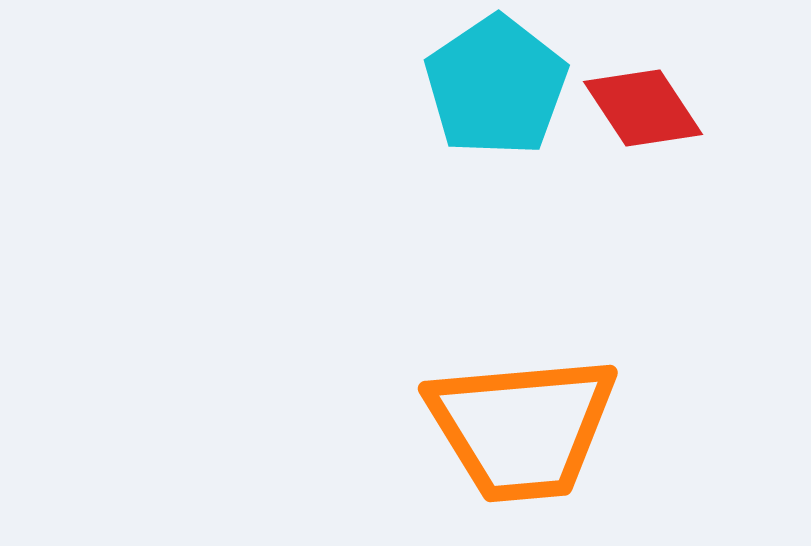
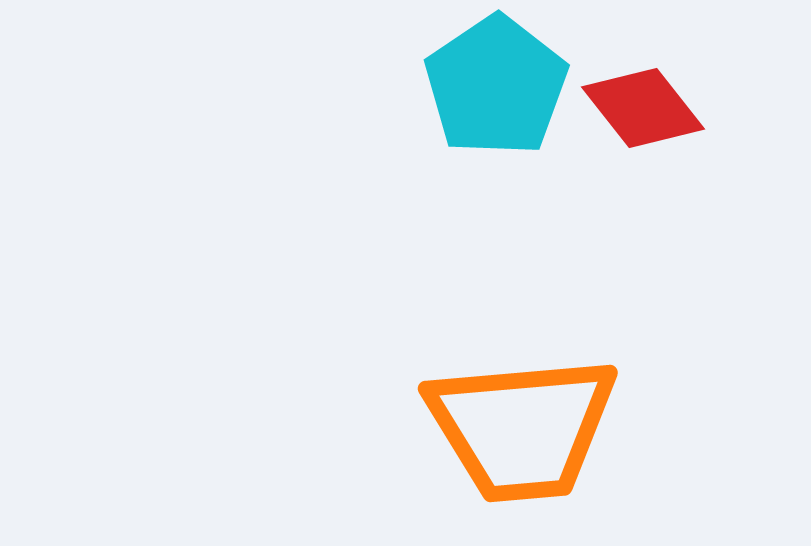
red diamond: rotated 5 degrees counterclockwise
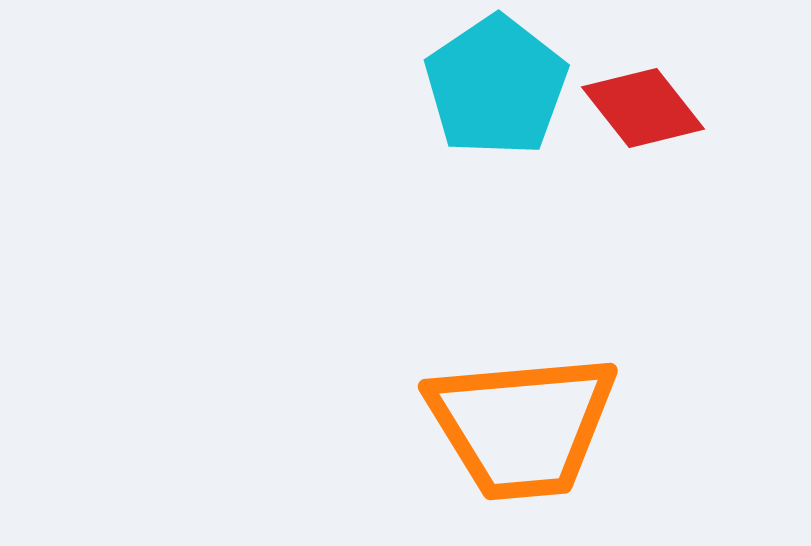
orange trapezoid: moved 2 px up
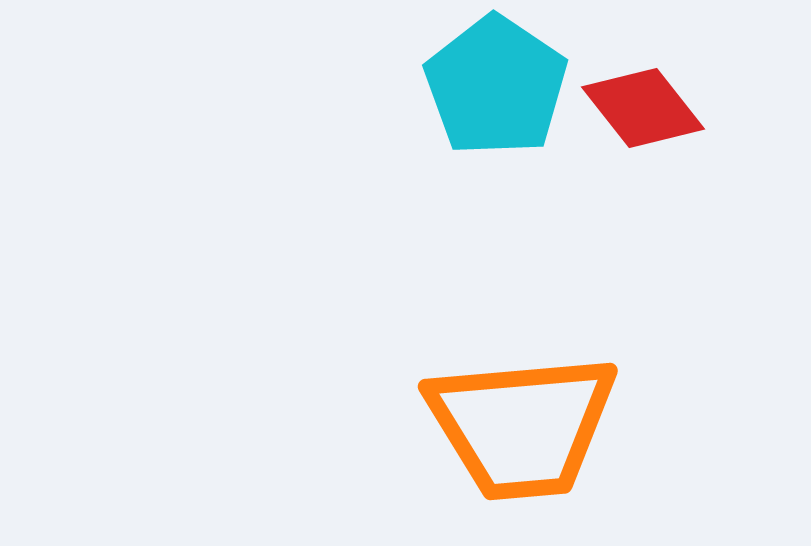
cyan pentagon: rotated 4 degrees counterclockwise
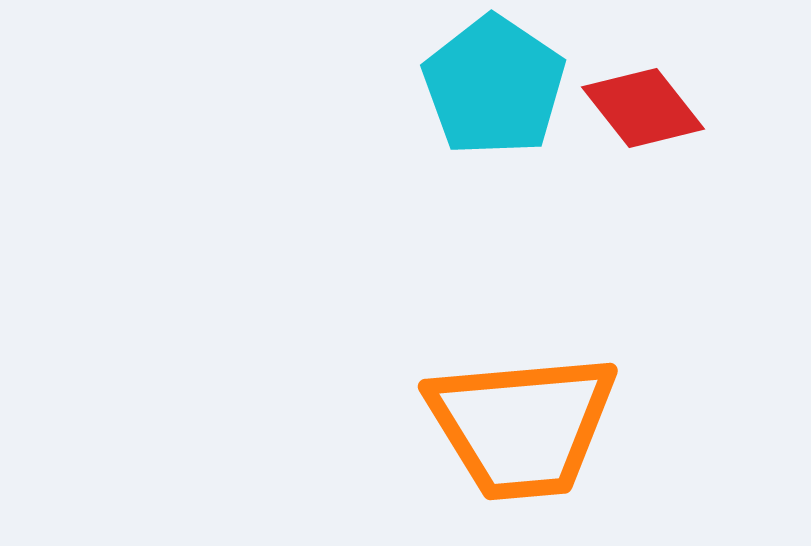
cyan pentagon: moved 2 px left
